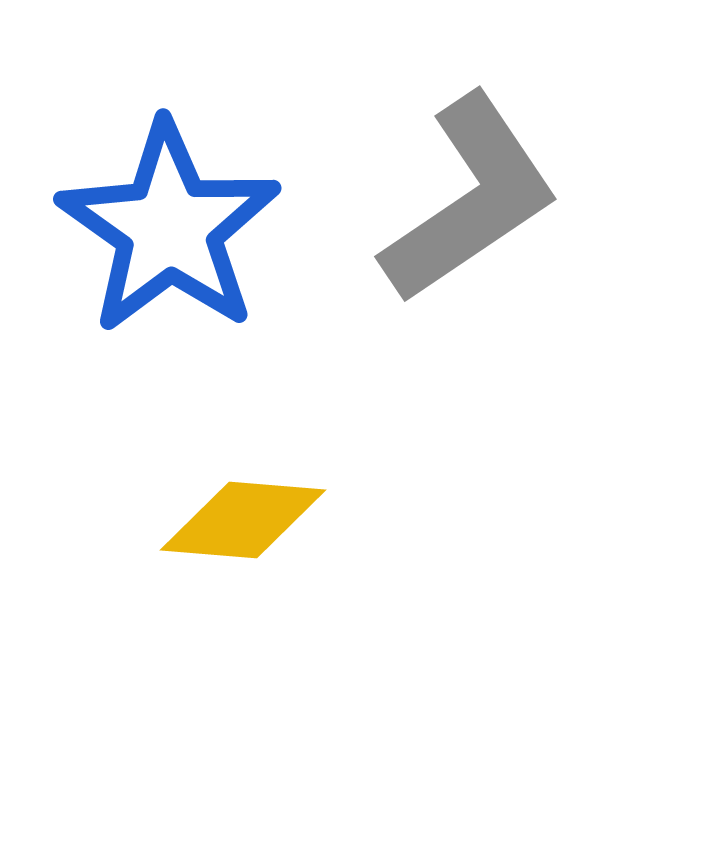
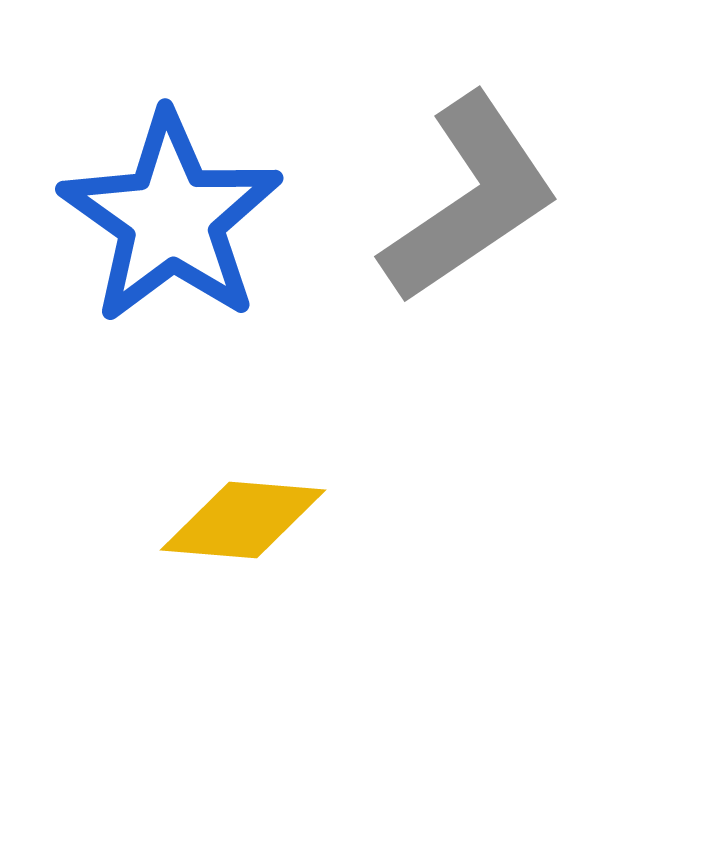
blue star: moved 2 px right, 10 px up
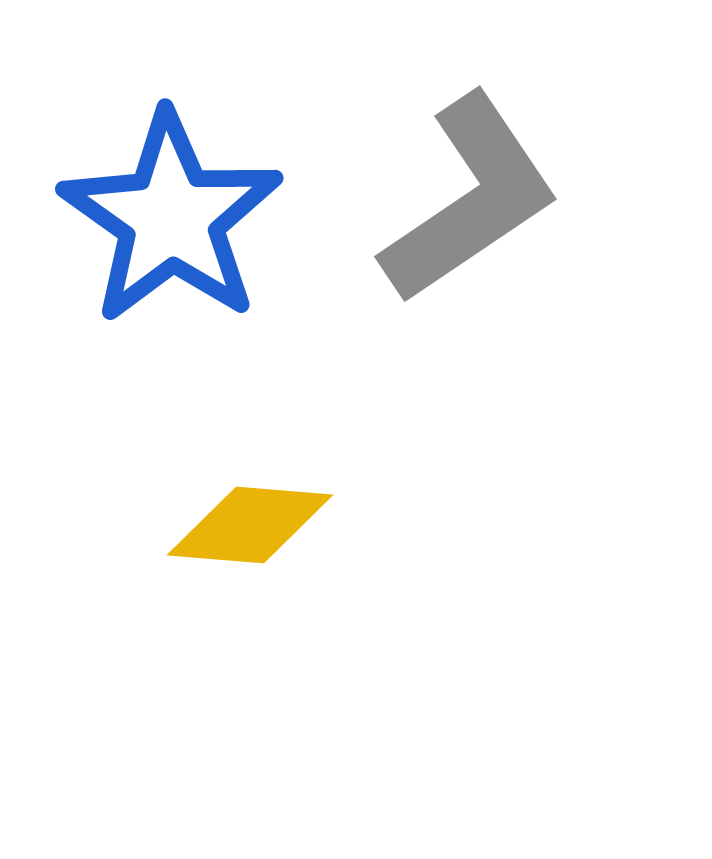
yellow diamond: moved 7 px right, 5 px down
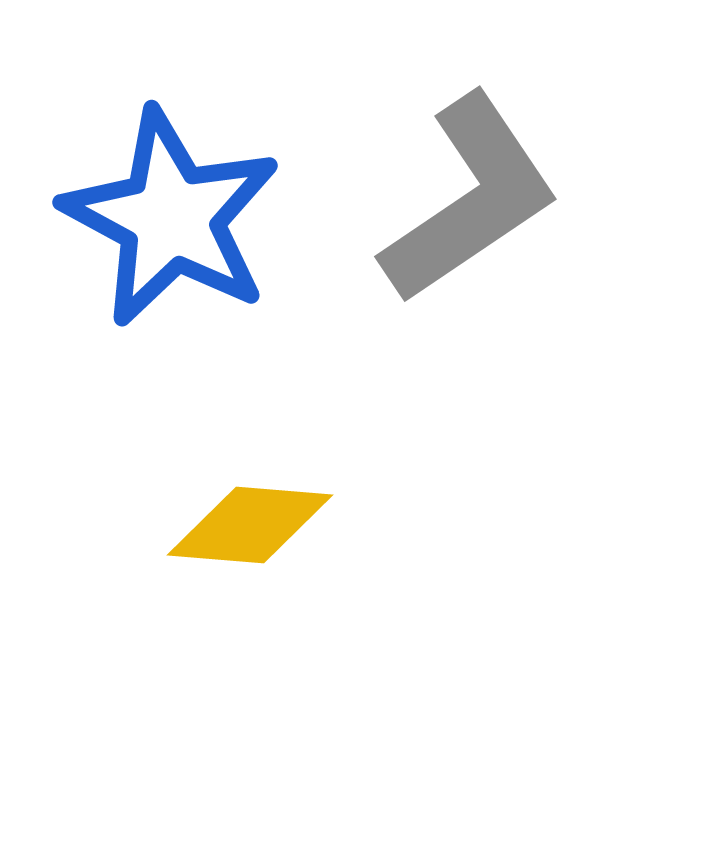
blue star: rotated 7 degrees counterclockwise
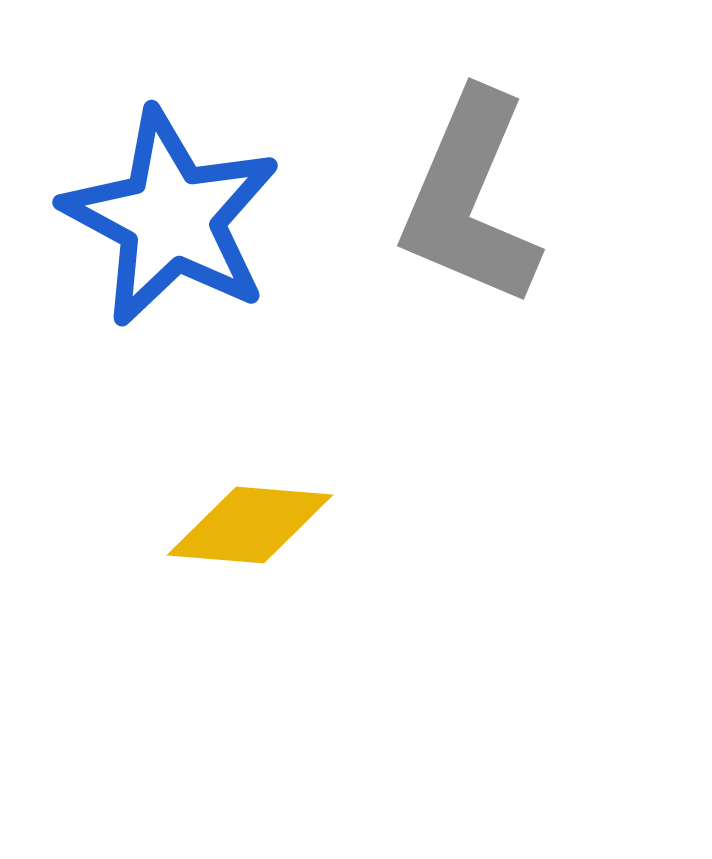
gray L-shape: rotated 147 degrees clockwise
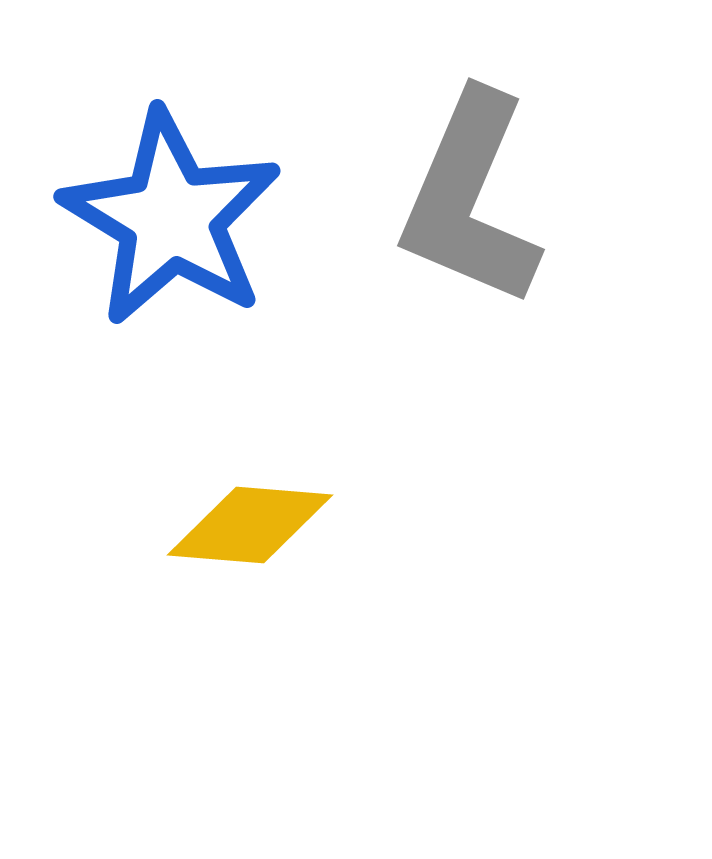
blue star: rotated 3 degrees clockwise
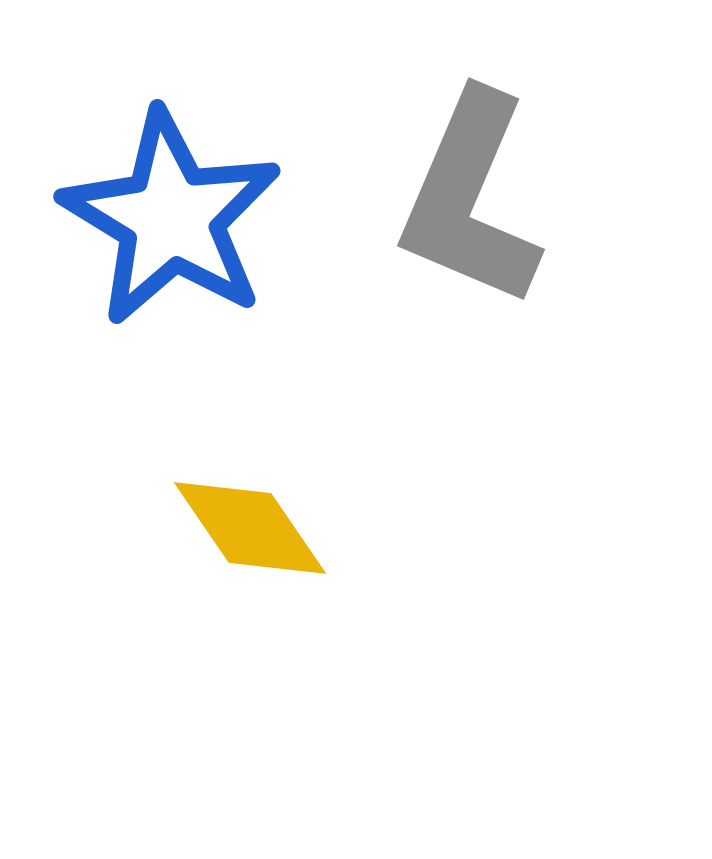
yellow diamond: moved 3 px down; rotated 51 degrees clockwise
